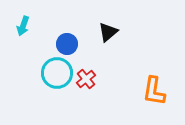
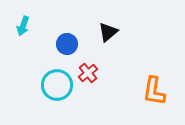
cyan circle: moved 12 px down
red cross: moved 2 px right, 6 px up
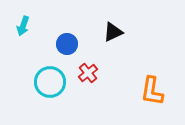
black triangle: moved 5 px right; rotated 15 degrees clockwise
cyan circle: moved 7 px left, 3 px up
orange L-shape: moved 2 px left
